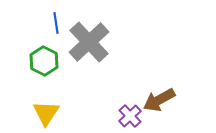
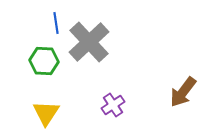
green hexagon: rotated 24 degrees counterclockwise
brown arrow: moved 24 px right, 8 px up; rotated 24 degrees counterclockwise
purple cross: moved 17 px left, 11 px up; rotated 10 degrees clockwise
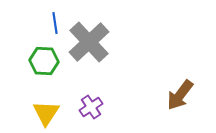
blue line: moved 1 px left
brown arrow: moved 3 px left, 3 px down
purple cross: moved 22 px left, 2 px down
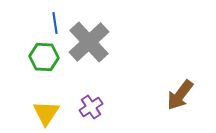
green hexagon: moved 4 px up
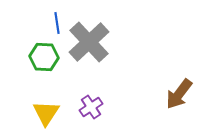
blue line: moved 2 px right
brown arrow: moved 1 px left, 1 px up
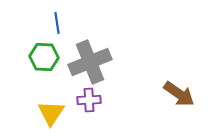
gray cross: moved 1 px right, 20 px down; rotated 21 degrees clockwise
brown arrow: rotated 92 degrees counterclockwise
purple cross: moved 2 px left, 7 px up; rotated 30 degrees clockwise
yellow triangle: moved 5 px right
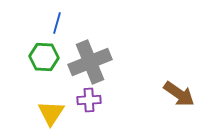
blue line: rotated 25 degrees clockwise
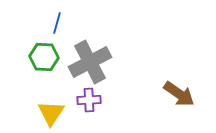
gray cross: rotated 6 degrees counterclockwise
